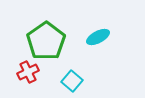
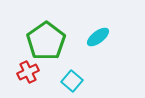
cyan ellipse: rotated 10 degrees counterclockwise
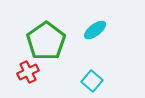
cyan ellipse: moved 3 px left, 7 px up
cyan square: moved 20 px right
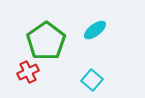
cyan square: moved 1 px up
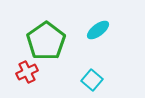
cyan ellipse: moved 3 px right
red cross: moved 1 px left
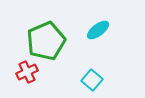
green pentagon: rotated 12 degrees clockwise
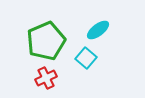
red cross: moved 19 px right, 6 px down
cyan square: moved 6 px left, 22 px up
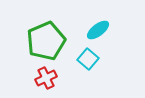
cyan square: moved 2 px right, 1 px down
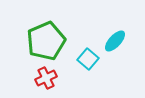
cyan ellipse: moved 17 px right, 11 px down; rotated 10 degrees counterclockwise
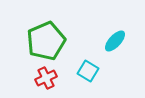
cyan square: moved 12 px down; rotated 10 degrees counterclockwise
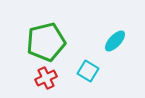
green pentagon: moved 1 px down; rotated 9 degrees clockwise
